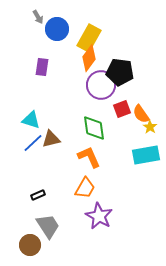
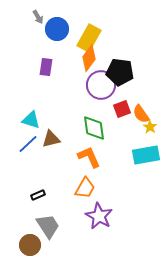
purple rectangle: moved 4 px right
blue line: moved 5 px left, 1 px down
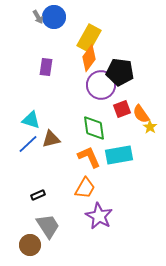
blue circle: moved 3 px left, 12 px up
cyan rectangle: moved 27 px left
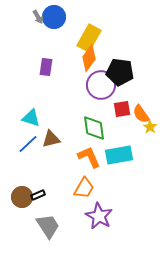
red square: rotated 12 degrees clockwise
cyan triangle: moved 2 px up
orange trapezoid: moved 1 px left
brown circle: moved 8 px left, 48 px up
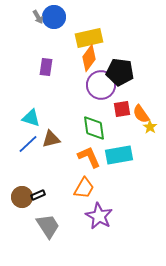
yellow rectangle: rotated 48 degrees clockwise
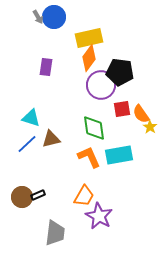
blue line: moved 1 px left
orange trapezoid: moved 8 px down
gray trapezoid: moved 7 px right, 7 px down; rotated 40 degrees clockwise
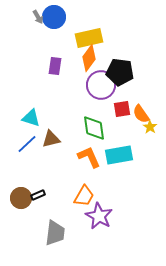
purple rectangle: moved 9 px right, 1 px up
brown circle: moved 1 px left, 1 px down
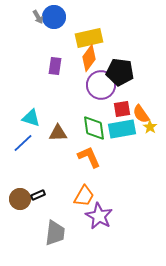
brown triangle: moved 7 px right, 6 px up; rotated 12 degrees clockwise
blue line: moved 4 px left, 1 px up
cyan rectangle: moved 3 px right, 26 px up
brown circle: moved 1 px left, 1 px down
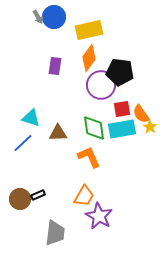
yellow rectangle: moved 8 px up
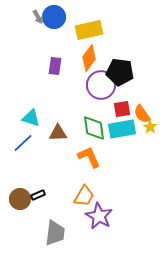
orange semicircle: moved 1 px right
